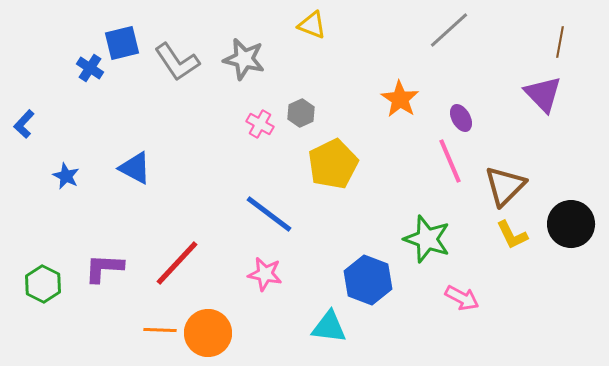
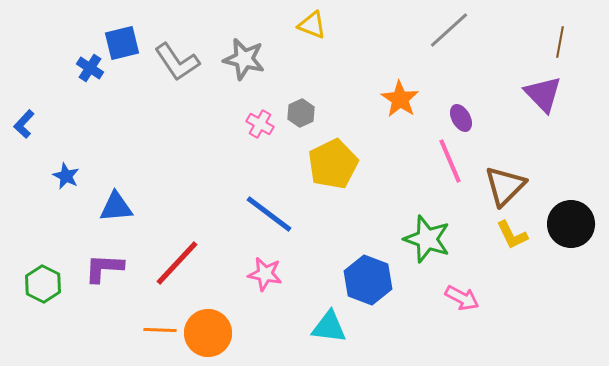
blue triangle: moved 19 px left, 39 px down; rotated 33 degrees counterclockwise
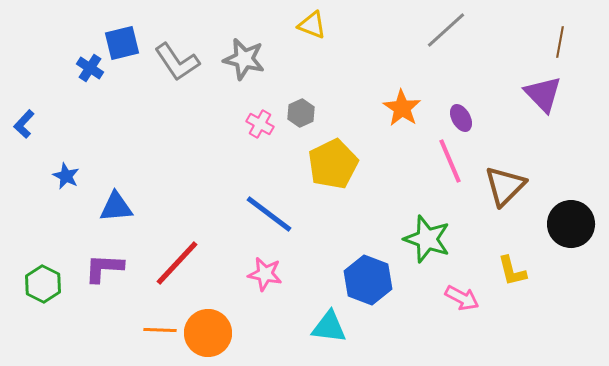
gray line: moved 3 px left
orange star: moved 2 px right, 9 px down
yellow L-shape: moved 36 px down; rotated 12 degrees clockwise
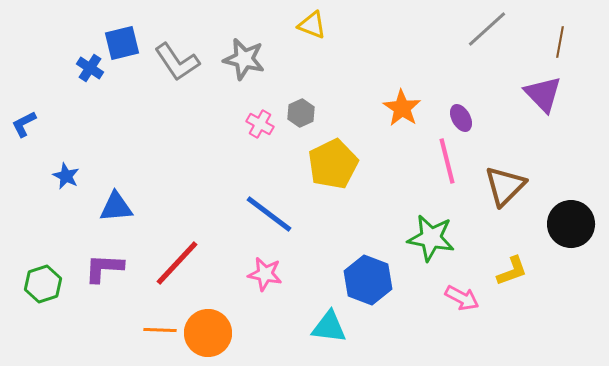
gray line: moved 41 px right, 1 px up
blue L-shape: rotated 20 degrees clockwise
pink line: moved 3 px left; rotated 9 degrees clockwise
green star: moved 4 px right, 1 px up; rotated 9 degrees counterclockwise
yellow L-shape: rotated 96 degrees counterclockwise
green hexagon: rotated 15 degrees clockwise
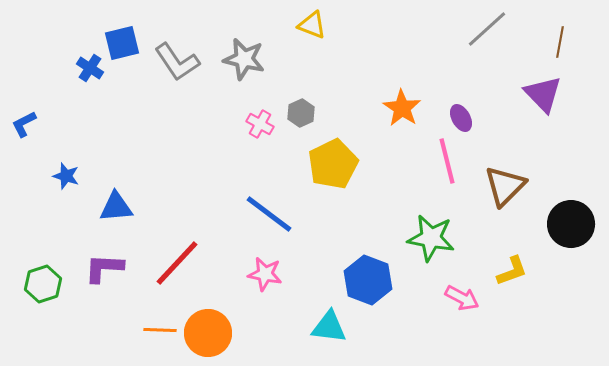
blue star: rotated 8 degrees counterclockwise
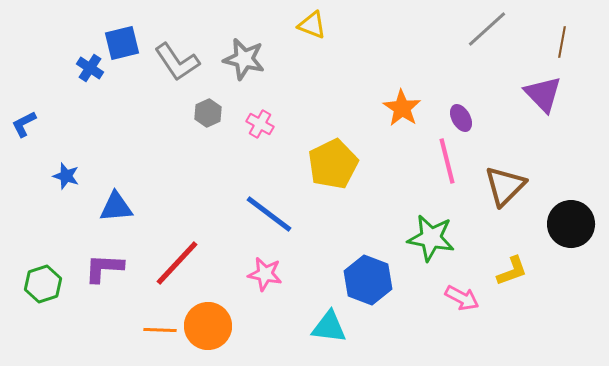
brown line: moved 2 px right
gray hexagon: moved 93 px left
orange circle: moved 7 px up
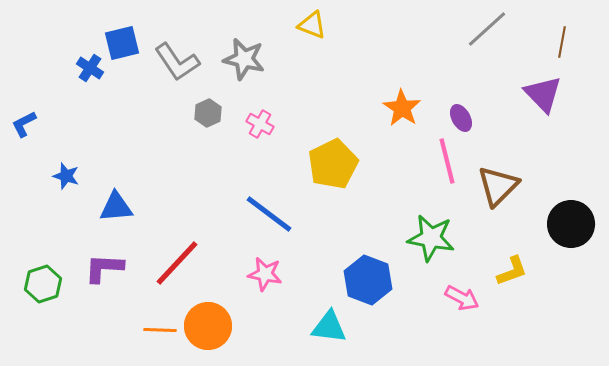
brown triangle: moved 7 px left
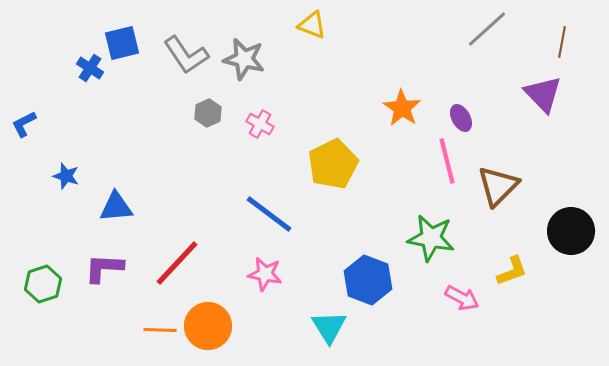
gray L-shape: moved 9 px right, 7 px up
black circle: moved 7 px down
cyan triangle: rotated 51 degrees clockwise
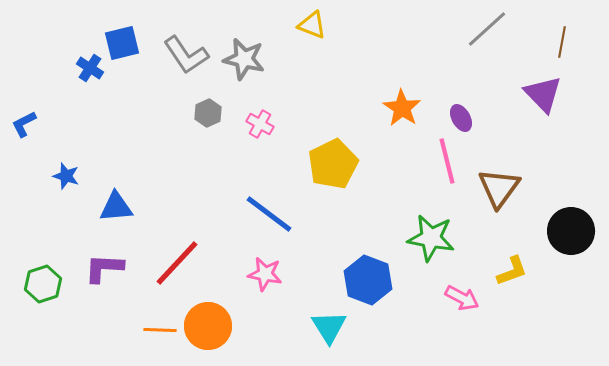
brown triangle: moved 1 px right, 2 px down; rotated 9 degrees counterclockwise
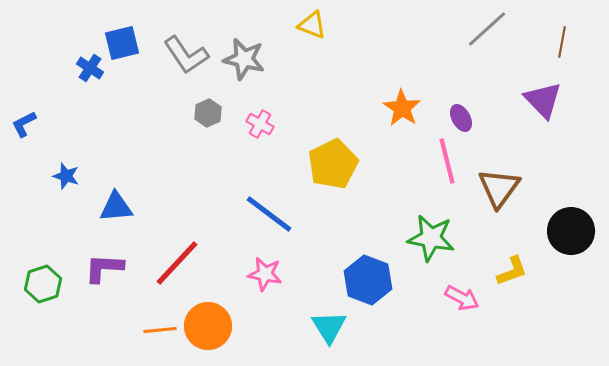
purple triangle: moved 6 px down
orange line: rotated 8 degrees counterclockwise
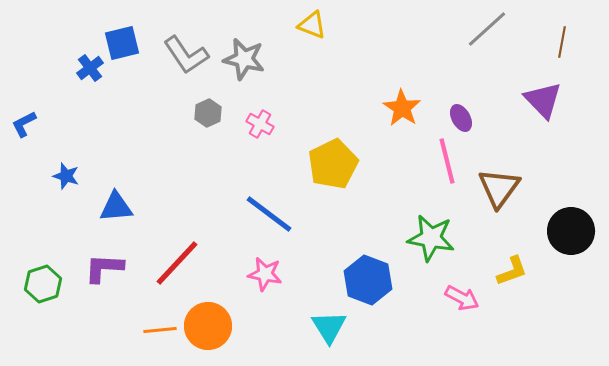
blue cross: rotated 20 degrees clockwise
